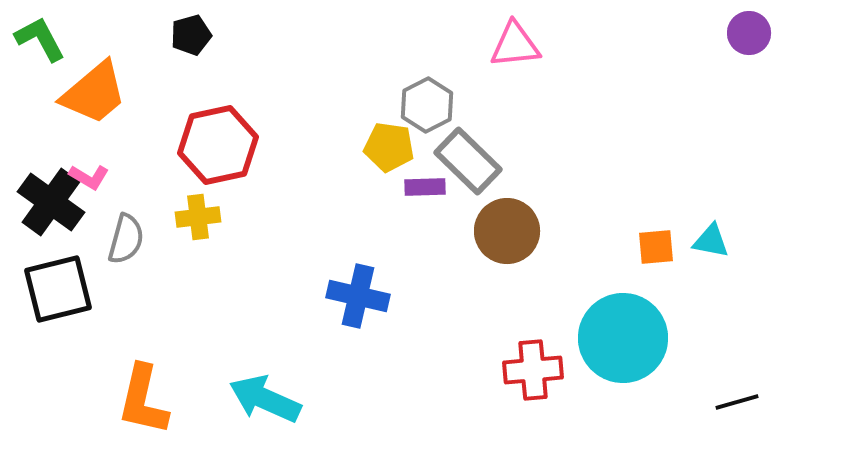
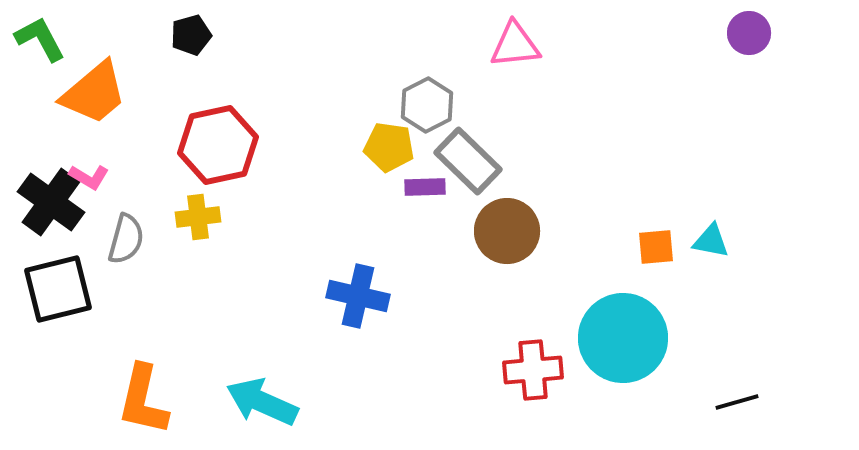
cyan arrow: moved 3 px left, 3 px down
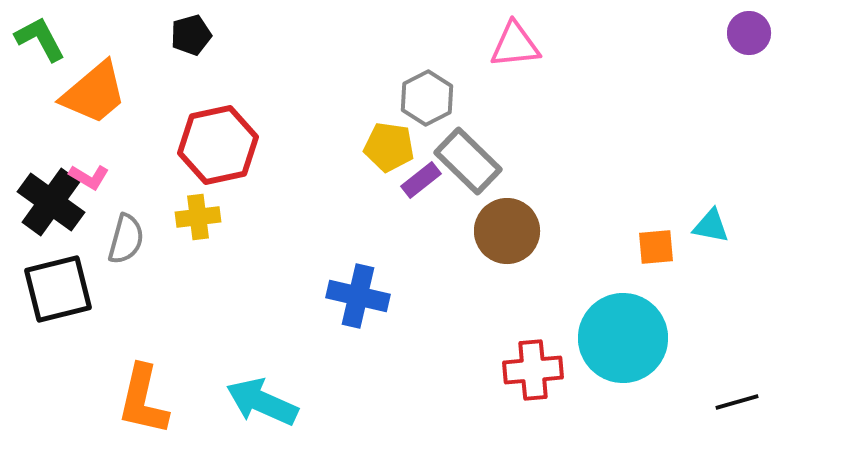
gray hexagon: moved 7 px up
purple rectangle: moved 4 px left, 7 px up; rotated 36 degrees counterclockwise
cyan triangle: moved 15 px up
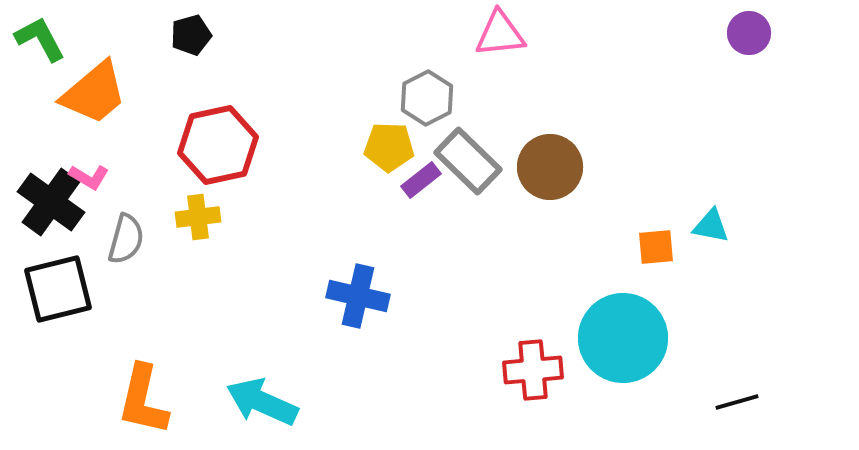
pink triangle: moved 15 px left, 11 px up
yellow pentagon: rotated 6 degrees counterclockwise
brown circle: moved 43 px right, 64 px up
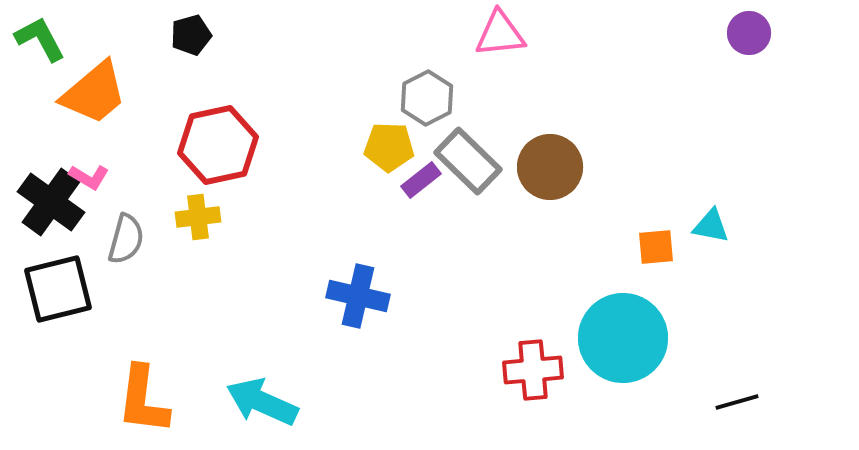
orange L-shape: rotated 6 degrees counterclockwise
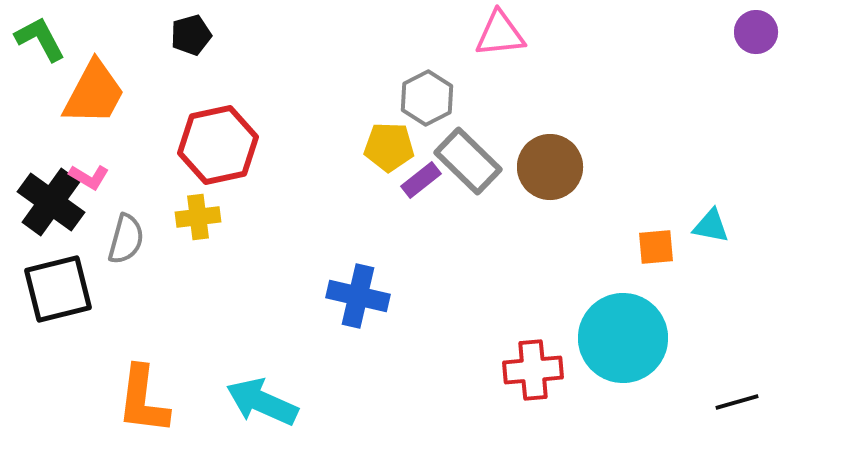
purple circle: moved 7 px right, 1 px up
orange trapezoid: rotated 22 degrees counterclockwise
